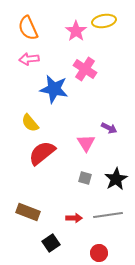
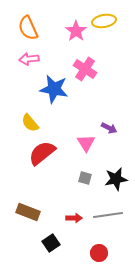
black star: rotated 20 degrees clockwise
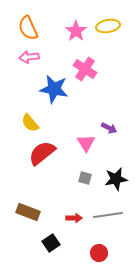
yellow ellipse: moved 4 px right, 5 px down
pink arrow: moved 2 px up
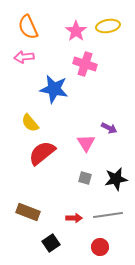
orange semicircle: moved 1 px up
pink arrow: moved 5 px left
pink cross: moved 5 px up; rotated 15 degrees counterclockwise
red circle: moved 1 px right, 6 px up
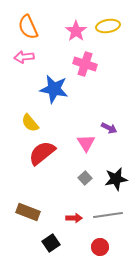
gray square: rotated 32 degrees clockwise
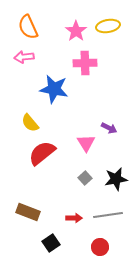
pink cross: moved 1 px up; rotated 20 degrees counterclockwise
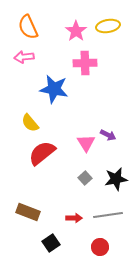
purple arrow: moved 1 px left, 7 px down
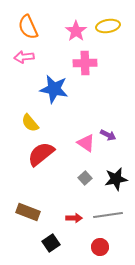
pink triangle: rotated 24 degrees counterclockwise
red semicircle: moved 1 px left, 1 px down
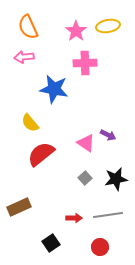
brown rectangle: moved 9 px left, 5 px up; rotated 45 degrees counterclockwise
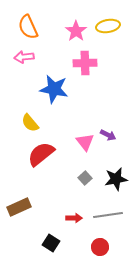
pink triangle: moved 1 px left, 1 px up; rotated 18 degrees clockwise
black square: rotated 24 degrees counterclockwise
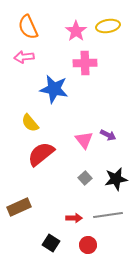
pink triangle: moved 1 px left, 2 px up
red circle: moved 12 px left, 2 px up
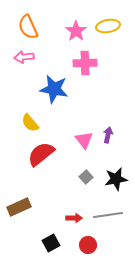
purple arrow: rotated 105 degrees counterclockwise
gray square: moved 1 px right, 1 px up
black square: rotated 30 degrees clockwise
